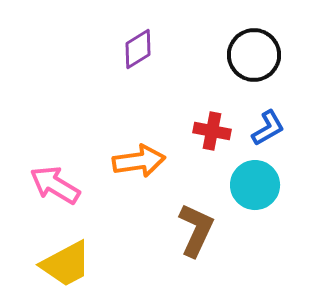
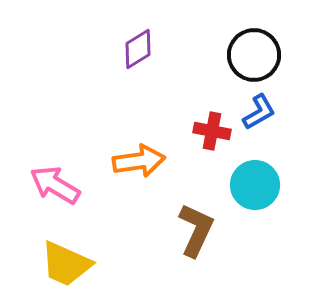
blue L-shape: moved 9 px left, 16 px up
yellow trapezoid: rotated 52 degrees clockwise
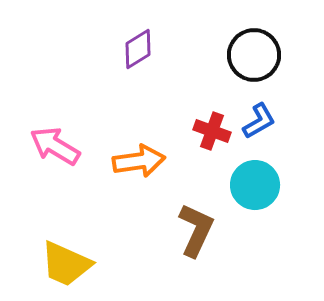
blue L-shape: moved 9 px down
red cross: rotated 9 degrees clockwise
pink arrow: moved 39 px up
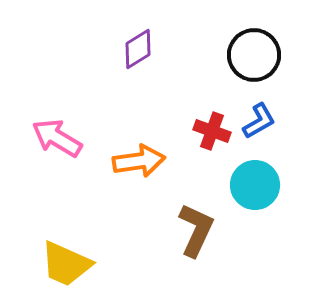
pink arrow: moved 2 px right, 8 px up
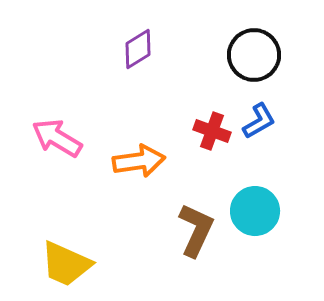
cyan circle: moved 26 px down
